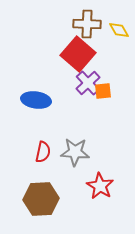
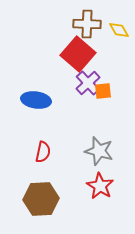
gray star: moved 24 px right, 1 px up; rotated 12 degrees clockwise
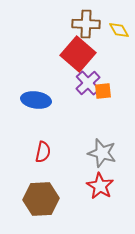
brown cross: moved 1 px left
gray star: moved 3 px right, 2 px down
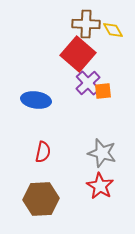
yellow diamond: moved 6 px left
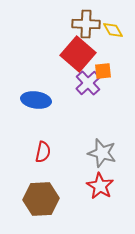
orange square: moved 20 px up
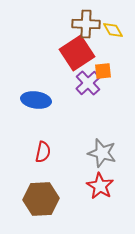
red square: moved 1 px left, 1 px up; rotated 16 degrees clockwise
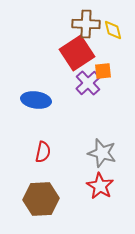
yellow diamond: rotated 15 degrees clockwise
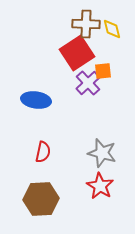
yellow diamond: moved 1 px left, 1 px up
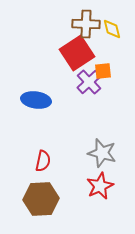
purple cross: moved 1 px right, 1 px up
red semicircle: moved 9 px down
red star: rotated 16 degrees clockwise
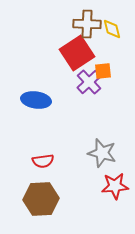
brown cross: moved 1 px right
red semicircle: rotated 70 degrees clockwise
red star: moved 15 px right; rotated 20 degrees clockwise
